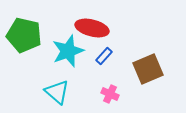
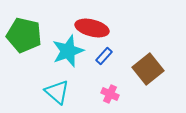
brown square: rotated 16 degrees counterclockwise
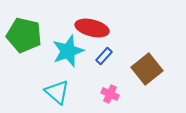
brown square: moved 1 px left
